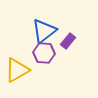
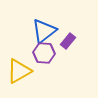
yellow triangle: moved 2 px right, 1 px down
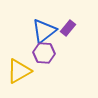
purple rectangle: moved 13 px up
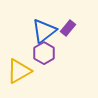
purple hexagon: rotated 25 degrees clockwise
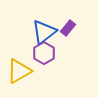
blue triangle: moved 1 px down
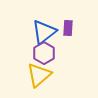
purple rectangle: rotated 35 degrees counterclockwise
yellow triangle: moved 20 px right, 4 px down; rotated 12 degrees counterclockwise
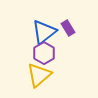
purple rectangle: rotated 35 degrees counterclockwise
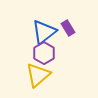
yellow triangle: moved 1 px left
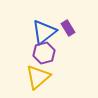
purple hexagon: rotated 15 degrees clockwise
yellow triangle: moved 2 px down
